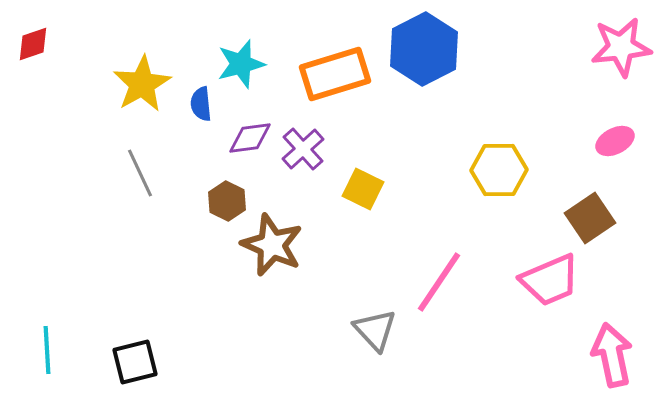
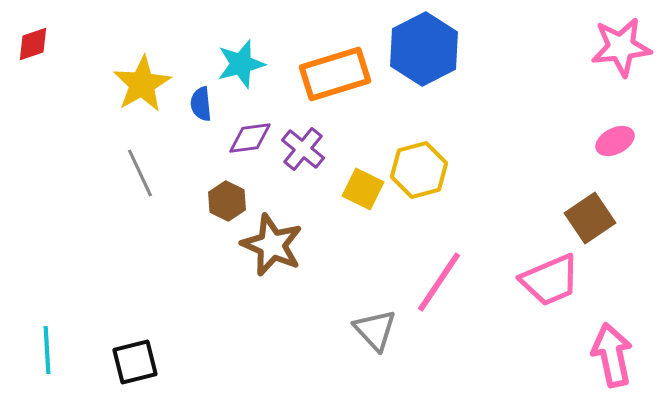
purple cross: rotated 9 degrees counterclockwise
yellow hexagon: moved 80 px left; rotated 14 degrees counterclockwise
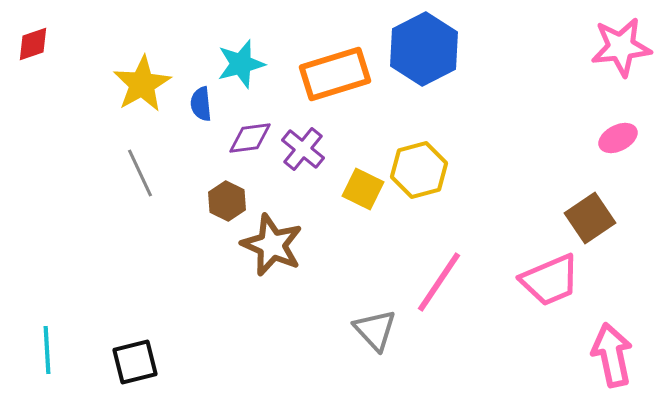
pink ellipse: moved 3 px right, 3 px up
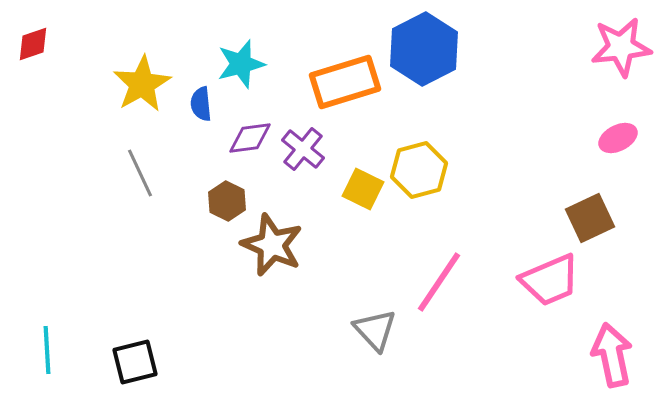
orange rectangle: moved 10 px right, 8 px down
brown square: rotated 9 degrees clockwise
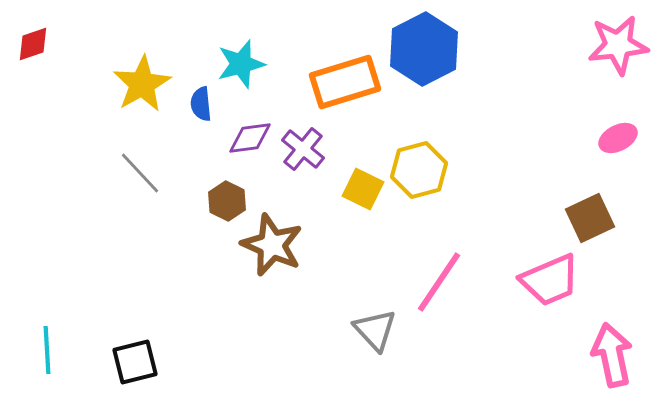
pink star: moved 3 px left, 2 px up
gray line: rotated 18 degrees counterclockwise
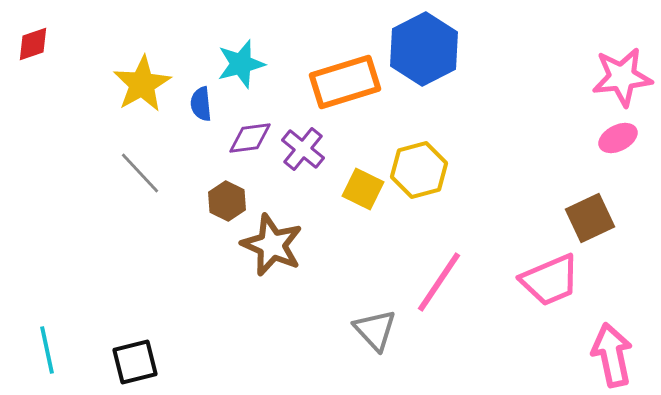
pink star: moved 4 px right, 32 px down
cyan line: rotated 9 degrees counterclockwise
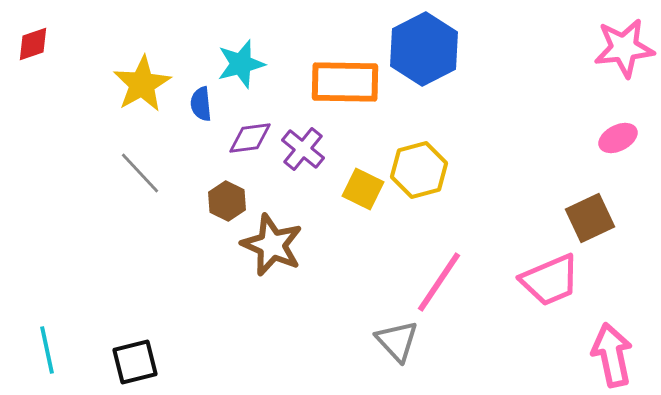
pink star: moved 2 px right, 29 px up
orange rectangle: rotated 18 degrees clockwise
gray triangle: moved 22 px right, 11 px down
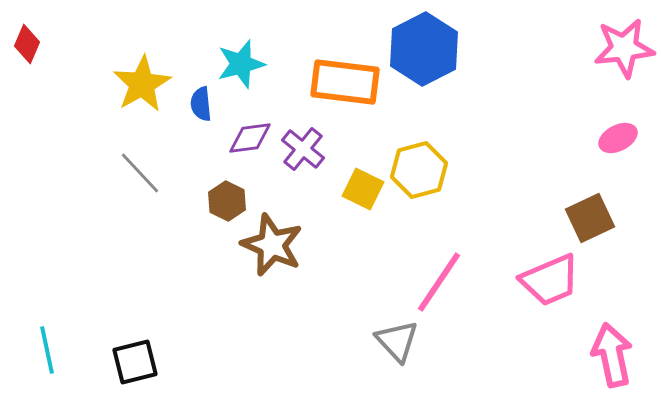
red diamond: moved 6 px left; rotated 48 degrees counterclockwise
orange rectangle: rotated 6 degrees clockwise
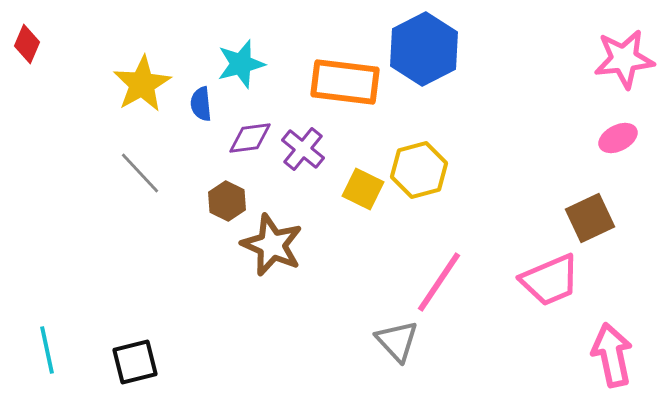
pink star: moved 11 px down
